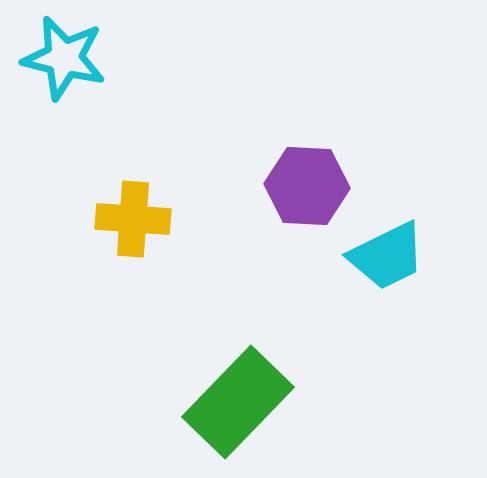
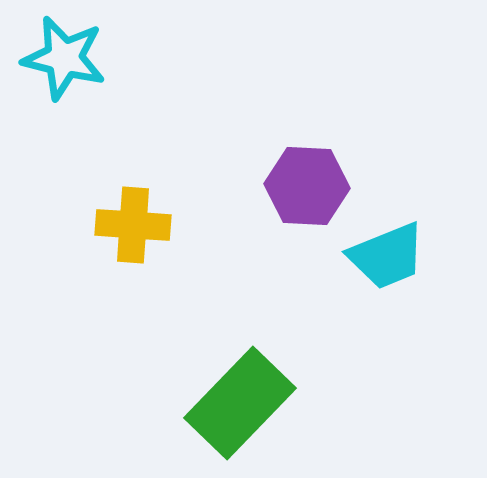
yellow cross: moved 6 px down
cyan trapezoid: rotated 4 degrees clockwise
green rectangle: moved 2 px right, 1 px down
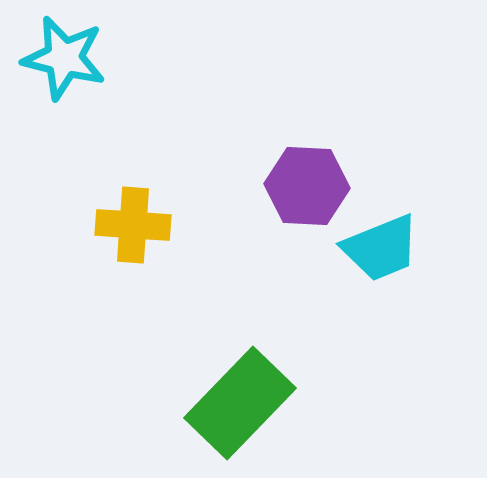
cyan trapezoid: moved 6 px left, 8 px up
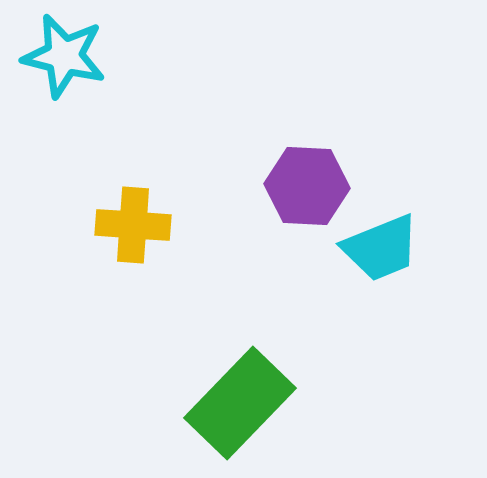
cyan star: moved 2 px up
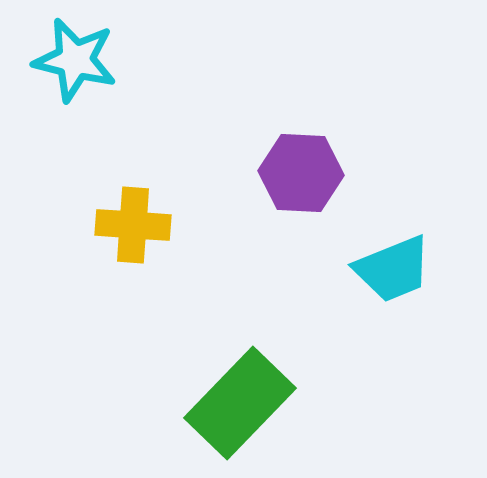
cyan star: moved 11 px right, 4 px down
purple hexagon: moved 6 px left, 13 px up
cyan trapezoid: moved 12 px right, 21 px down
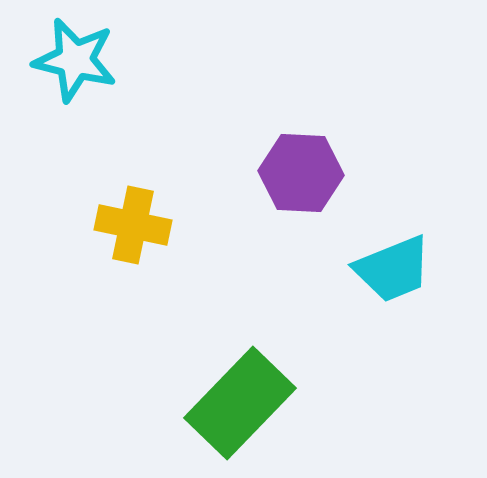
yellow cross: rotated 8 degrees clockwise
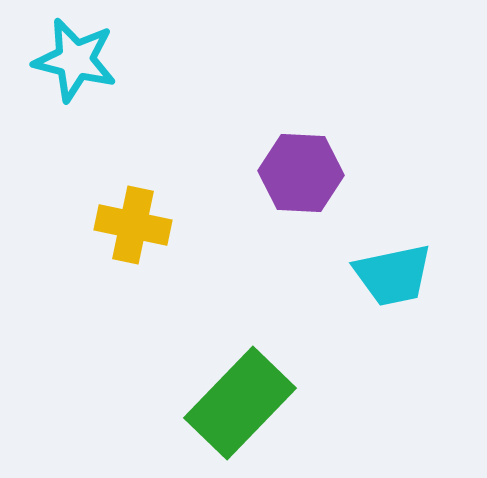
cyan trapezoid: moved 6 px down; rotated 10 degrees clockwise
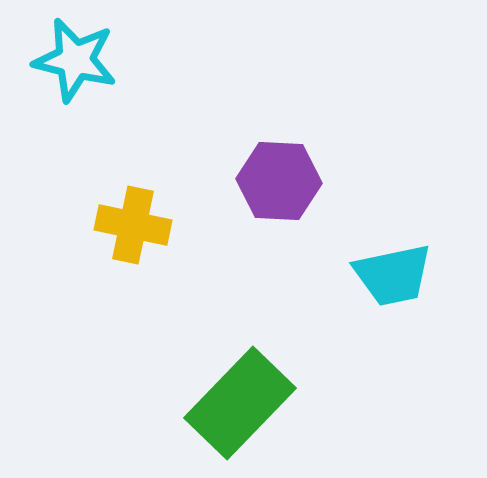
purple hexagon: moved 22 px left, 8 px down
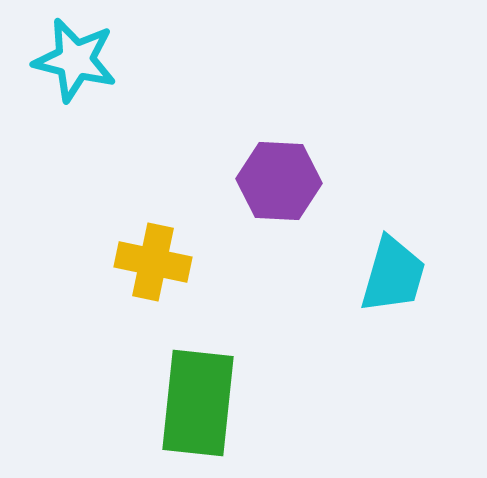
yellow cross: moved 20 px right, 37 px down
cyan trapezoid: rotated 62 degrees counterclockwise
green rectangle: moved 42 px left; rotated 38 degrees counterclockwise
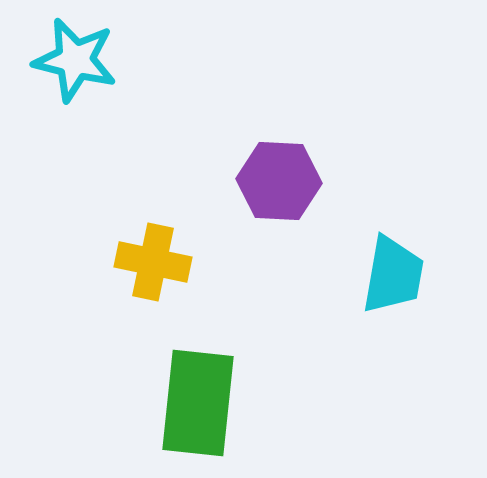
cyan trapezoid: rotated 6 degrees counterclockwise
